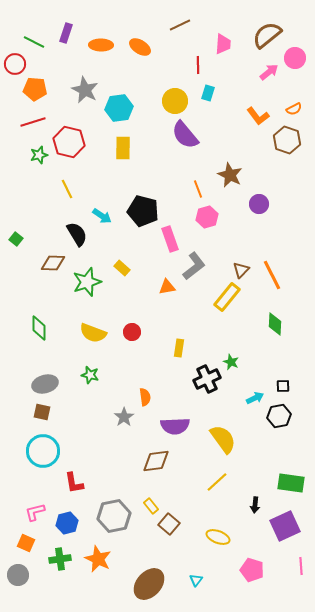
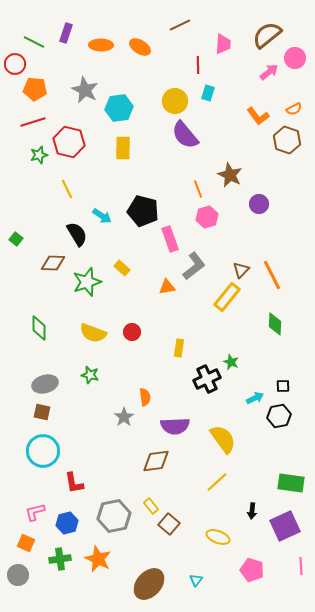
black arrow at (255, 505): moved 3 px left, 6 px down
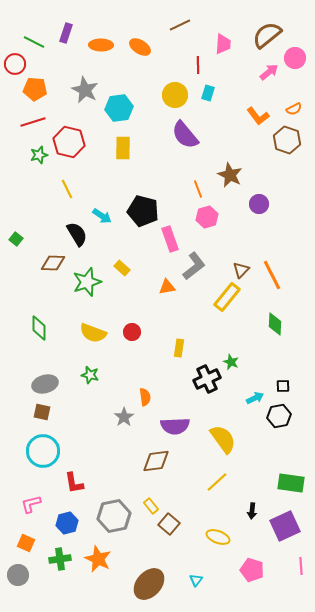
yellow circle at (175, 101): moved 6 px up
pink L-shape at (35, 512): moved 4 px left, 8 px up
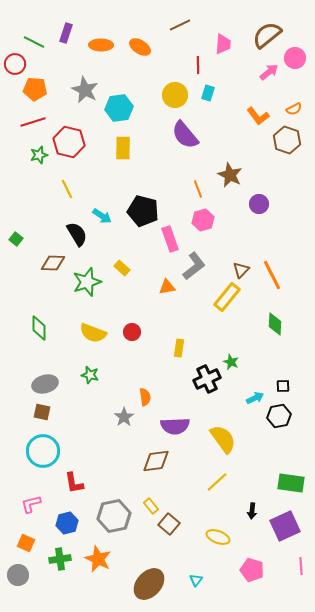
pink hexagon at (207, 217): moved 4 px left, 3 px down
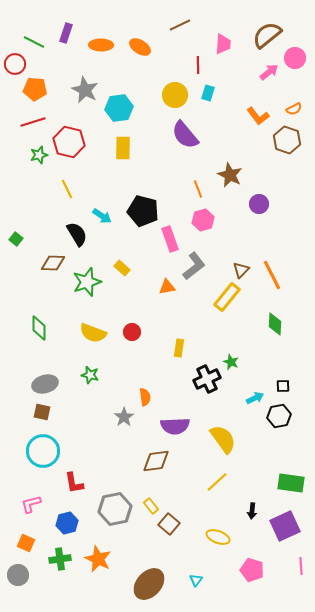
gray hexagon at (114, 516): moved 1 px right, 7 px up
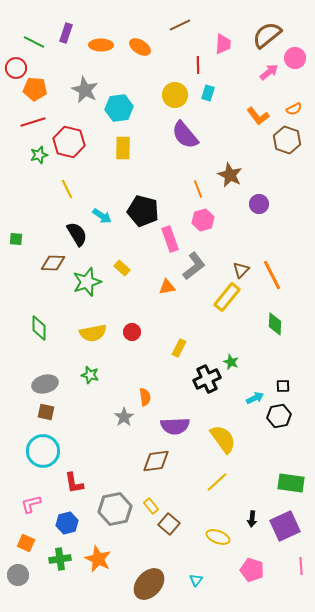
red circle at (15, 64): moved 1 px right, 4 px down
green square at (16, 239): rotated 32 degrees counterclockwise
yellow semicircle at (93, 333): rotated 32 degrees counterclockwise
yellow rectangle at (179, 348): rotated 18 degrees clockwise
brown square at (42, 412): moved 4 px right
black arrow at (252, 511): moved 8 px down
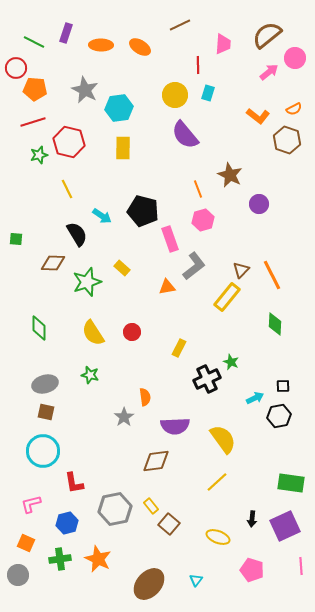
orange L-shape at (258, 116): rotated 15 degrees counterclockwise
yellow semicircle at (93, 333): rotated 68 degrees clockwise
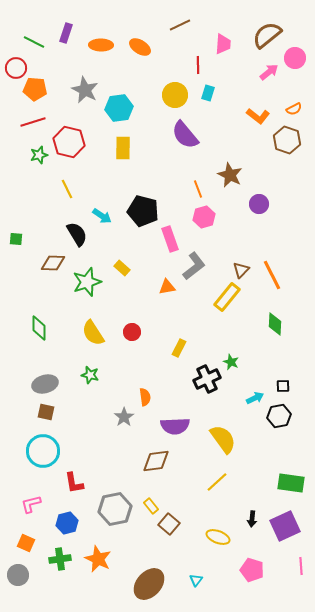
pink hexagon at (203, 220): moved 1 px right, 3 px up
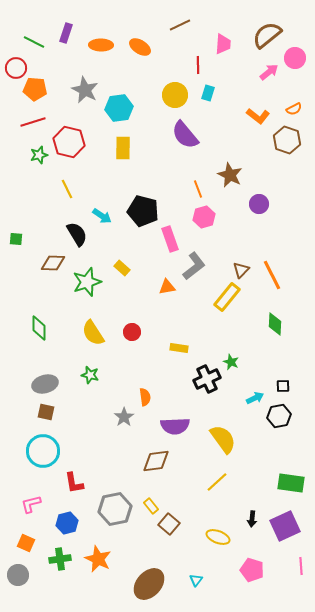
yellow rectangle at (179, 348): rotated 72 degrees clockwise
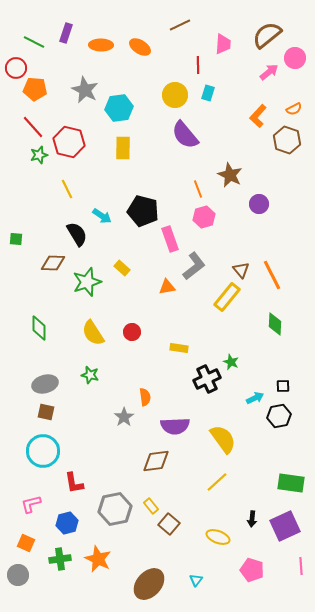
orange L-shape at (258, 116): rotated 95 degrees clockwise
red line at (33, 122): moved 5 px down; rotated 65 degrees clockwise
brown triangle at (241, 270): rotated 24 degrees counterclockwise
